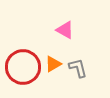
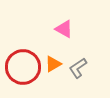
pink triangle: moved 1 px left, 1 px up
gray L-shape: rotated 110 degrees counterclockwise
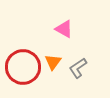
orange triangle: moved 2 px up; rotated 24 degrees counterclockwise
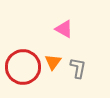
gray L-shape: rotated 135 degrees clockwise
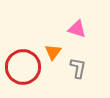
pink triangle: moved 13 px right; rotated 12 degrees counterclockwise
orange triangle: moved 10 px up
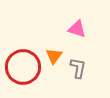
orange triangle: moved 1 px right, 4 px down
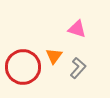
gray L-shape: rotated 30 degrees clockwise
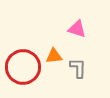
orange triangle: rotated 48 degrees clockwise
gray L-shape: rotated 40 degrees counterclockwise
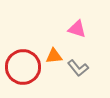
gray L-shape: rotated 140 degrees clockwise
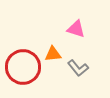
pink triangle: moved 1 px left
orange triangle: moved 1 px left, 2 px up
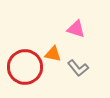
orange triangle: rotated 18 degrees clockwise
red circle: moved 2 px right
